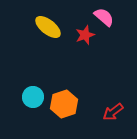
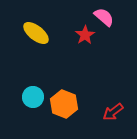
yellow ellipse: moved 12 px left, 6 px down
red star: rotated 12 degrees counterclockwise
orange hexagon: rotated 20 degrees counterclockwise
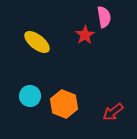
pink semicircle: rotated 40 degrees clockwise
yellow ellipse: moved 1 px right, 9 px down
cyan circle: moved 3 px left, 1 px up
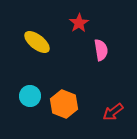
pink semicircle: moved 3 px left, 33 px down
red star: moved 6 px left, 12 px up
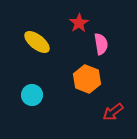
pink semicircle: moved 6 px up
cyan circle: moved 2 px right, 1 px up
orange hexagon: moved 23 px right, 25 px up
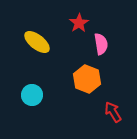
red arrow: rotated 95 degrees clockwise
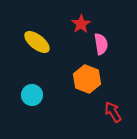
red star: moved 2 px right, 1 px down
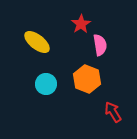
pink semicircle: moved 1 px left, 1 px down
cyan circle: moved 14 px right, 11 px up
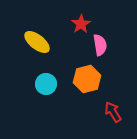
orange hexagon: rotated 24 degrees clockwise
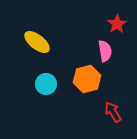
red star: moved 36 px right
pink semicircle: moved 5 px right, 6 px down
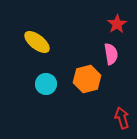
pink semicircle: moved 6 px right, 3 px down
red arrow: moved 9 px right, 6 px down; rotated 15 degrees clockwise
